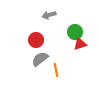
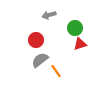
green circle: moved 4 px up
gray semicircle: moved 1 px down
orange line: moved 1 px down; rotated 24 degrees counterclockwise
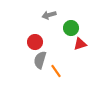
green circle: moved 4 px left
red circle: moved 1 px left, 2 px down
gray semicircle: rotated 36 degrees counterclockwise
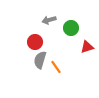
gray arrow: moved 5 px down
red triangle: moved 7 px right, 3 px down
orange line: moved 4 px up
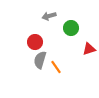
gray arrow: moved 4 px up
red triangle: moved 2 px right, 2 px down
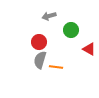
green circle: moved 2 px down
red circle: moved 4 px right
red triangle: rotated 48 degrees clockwise
orange line: rotated 48 degrees counterclockwise
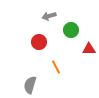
red triangle: rotated 32 degrees counterclockwise
gray semicircle: moved 10 px left, 25 px down
orange line: rotated 56 degrees clockwise
